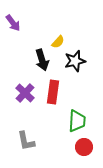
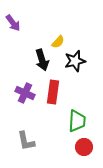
purple cross: rotated 18 degrees counterclockwise
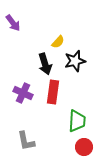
black arrow: moved 3 px right, 4 px down
purple cross: moved 2 px left
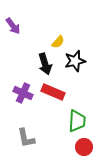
purple arrow: moved 3 px down
red rectangle: rotated 75 degrees counterclockwise
gray L-shape: moved 3 px up
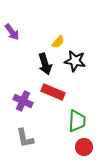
purple arrow: moved 1 px left, 6 px down
black star: rotated 25 degrees clockwise
purple cross: moved 8 px down
gray L-shape: moved 1 px left
